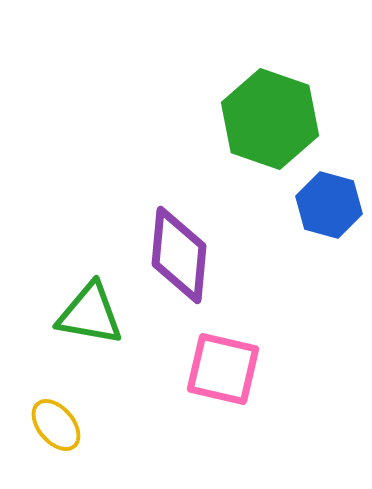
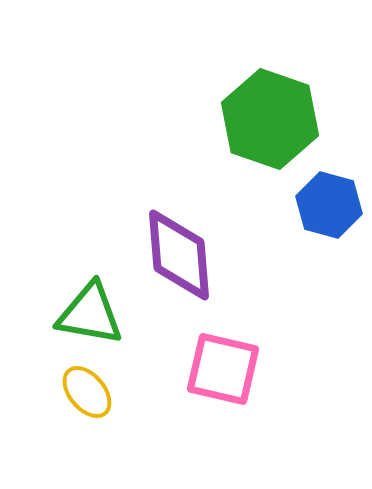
purple diamond: rotated 10 degrees counterclockwise
yellow ellipse: moved 31 px right, 33 px up
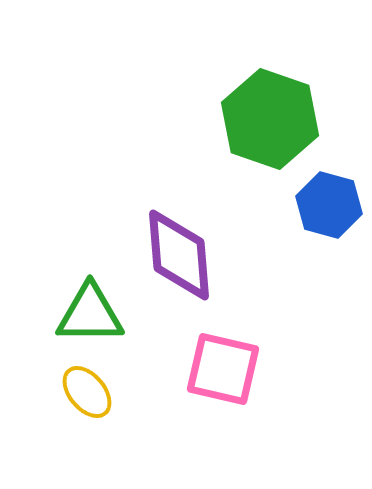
green triangle: rotated 10 degrees counterclockwise
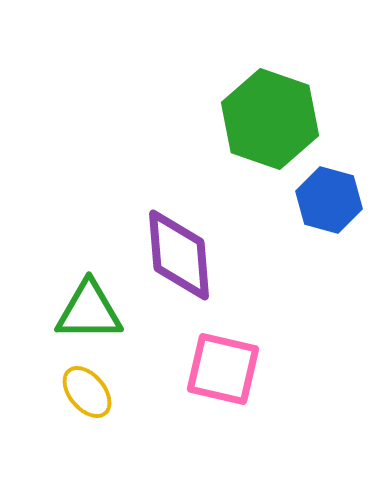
blue hexagon: moved 5 px up
green triangle: moved 1 px left, 3 px up
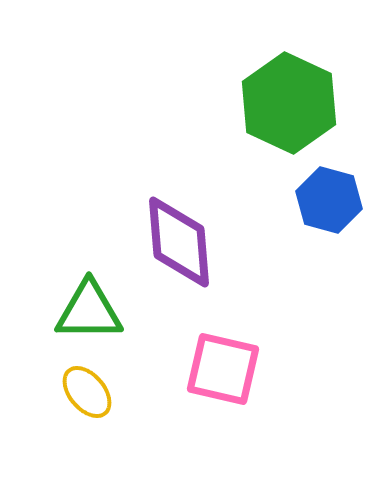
green hexagon: moved 19 px right, 16 px up; rotated 6 degrees clockwise
purple diamond: moved 13 px up
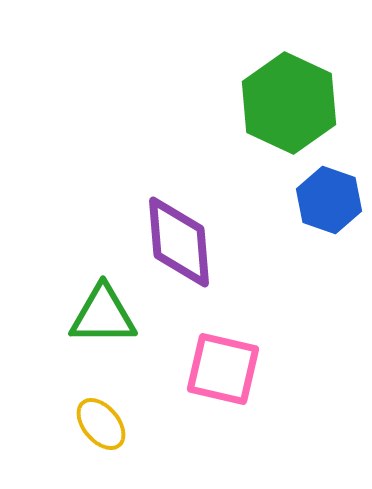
blue hexagon: rotated 4 degrees clockwise
green triangle: moved 14 px right, 4 px down
yellow ellipse: moved 14 px right, 32 px down
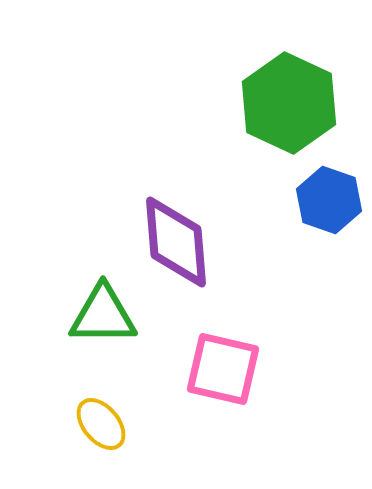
purple diamond: moved 3 px left
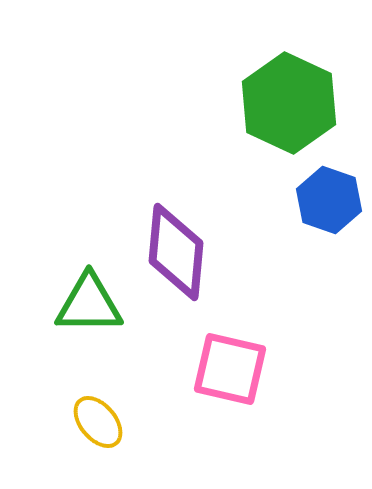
purple diamond: moved 10 px down; rotated 10 degrees clockwise
green triangle: moved 14 px left, 11 px up
pink square: moved 7 px right
yellow ellipse: moved 3 px left, 2 px up
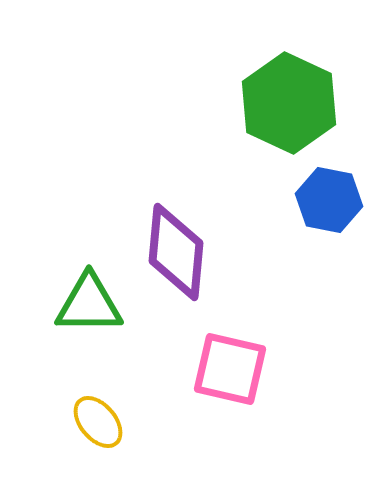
blue hexagon: rotated 8 degrees counterclockwise
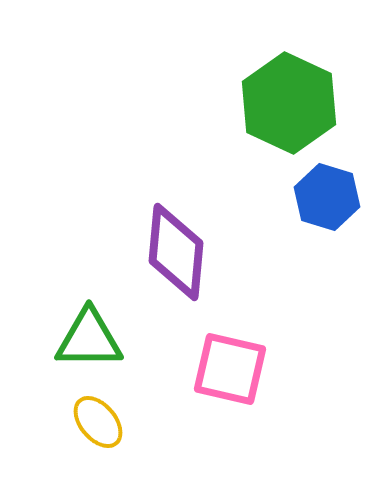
blue hexagon: moved 2 px left, 3 px up; rotated 6 degrees clockwise
green triangle: moved 35 px down
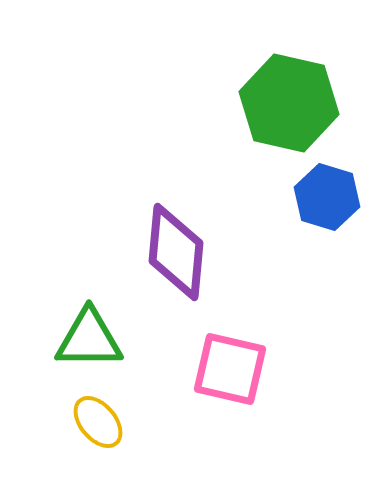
green hexagon: rotated 12 degrees counterclockwise
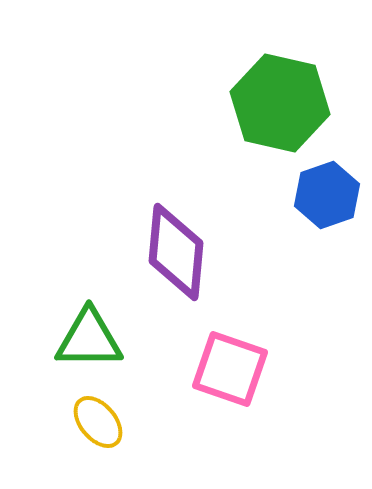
green hexagon: moved 9 px left
blue hexagon: moved 2 px up; rotated 24 degrees clockwise
pink square: rotated 6 degrees clockwise
